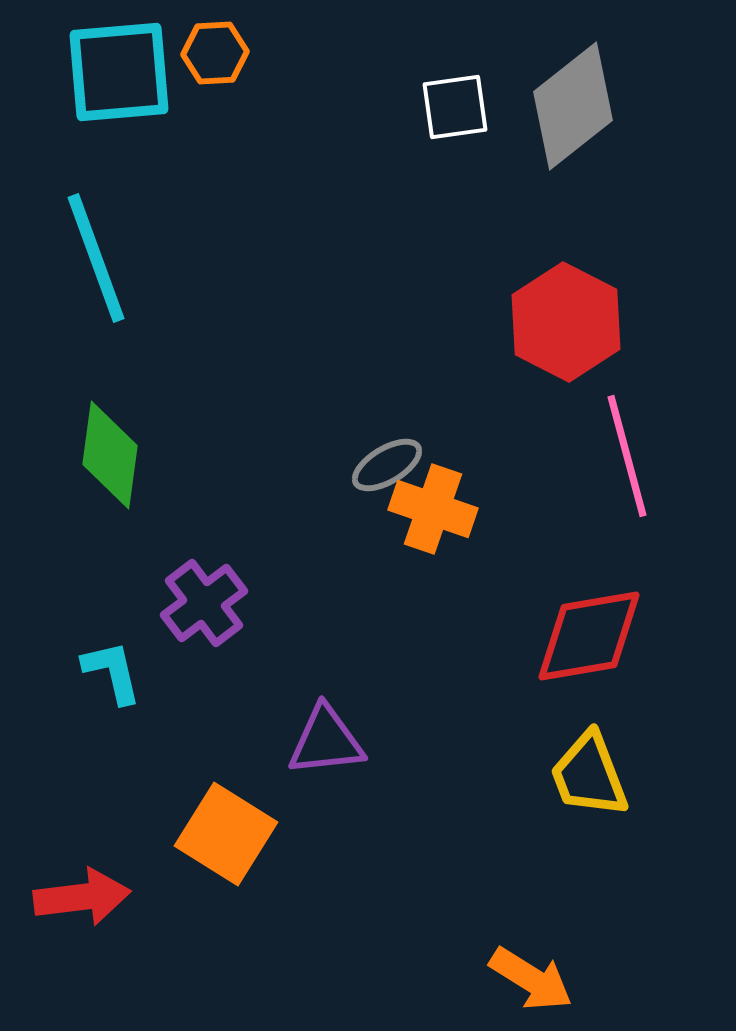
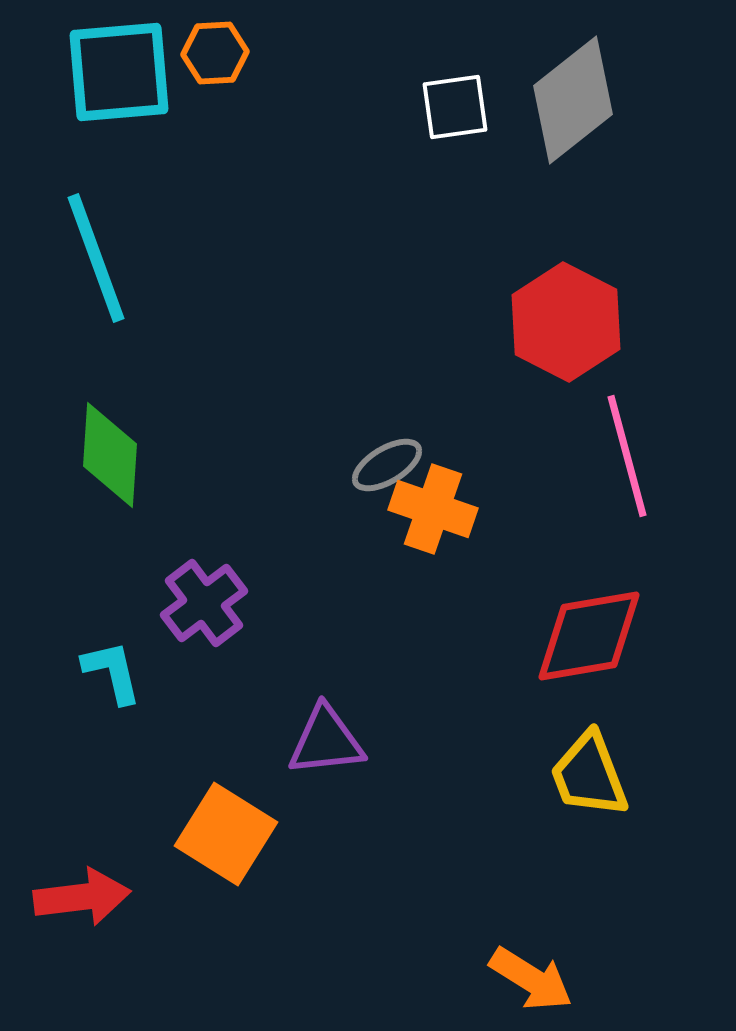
gray diamond: moved 6 px up
green diamond: rotated 4 degrees counterclockwise
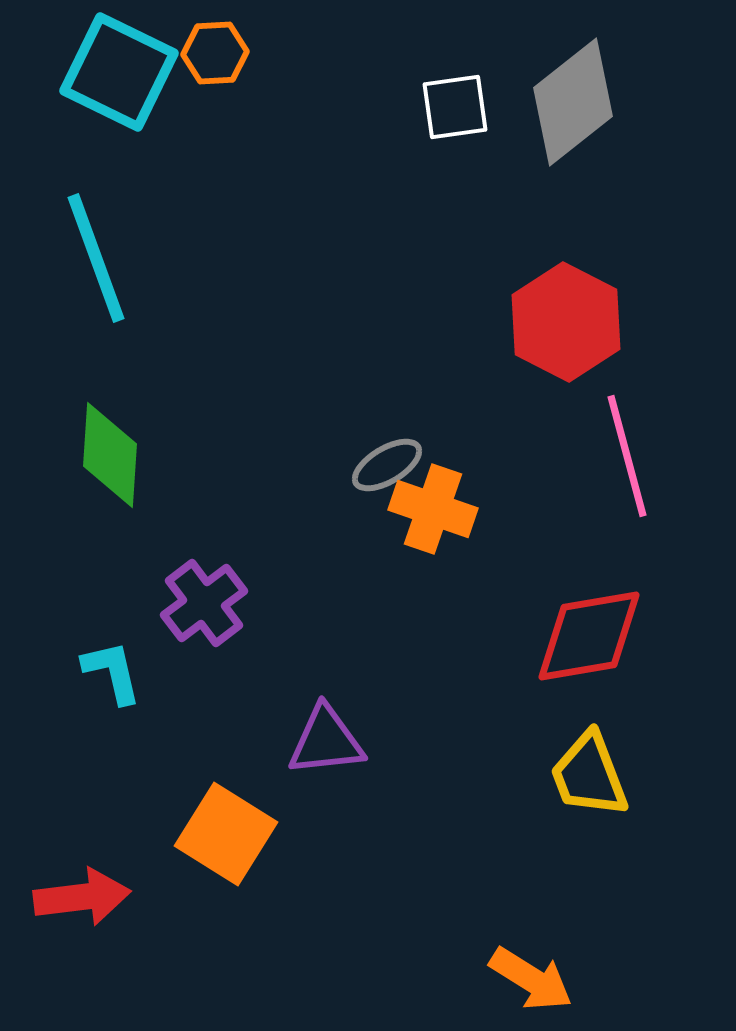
cyan square: rotated 31 degrees clockwise
gray diamond: moved 2 px down
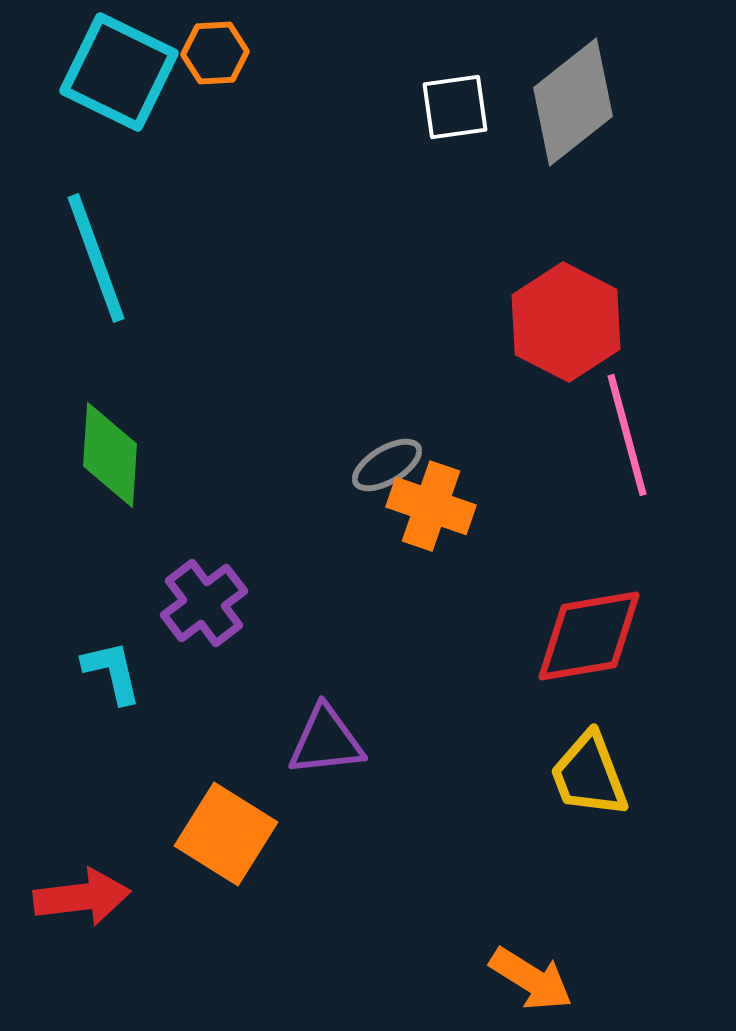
pink line: moved 21 px up
orange cross: moved 2 px left, 3 px up
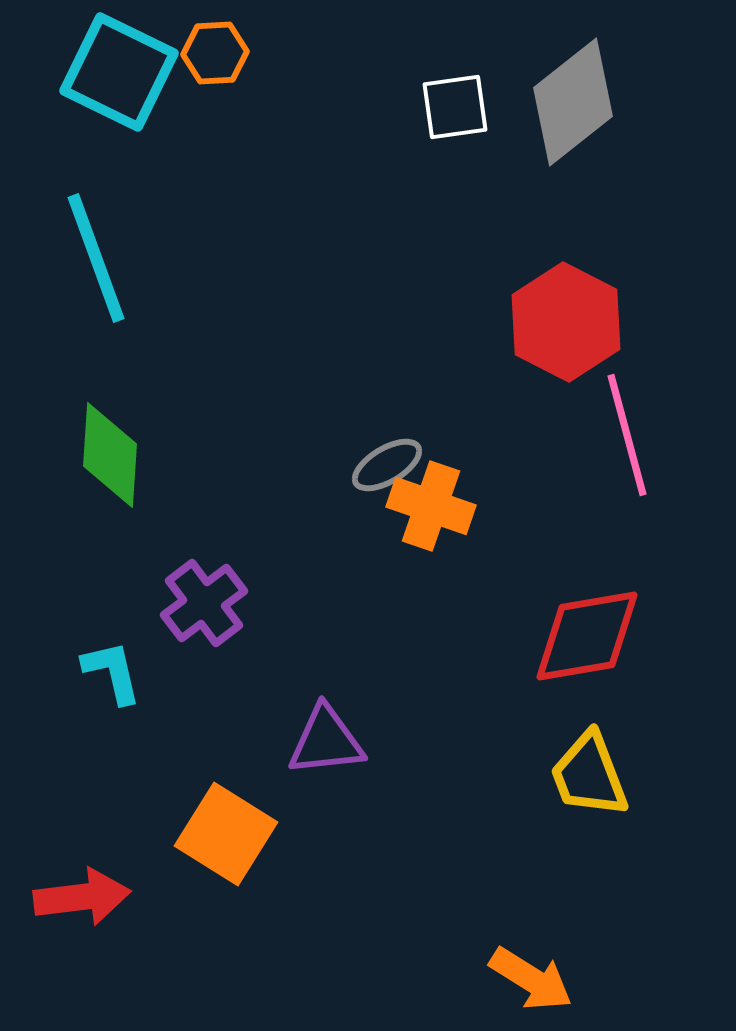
red diamond: moved 2 px left
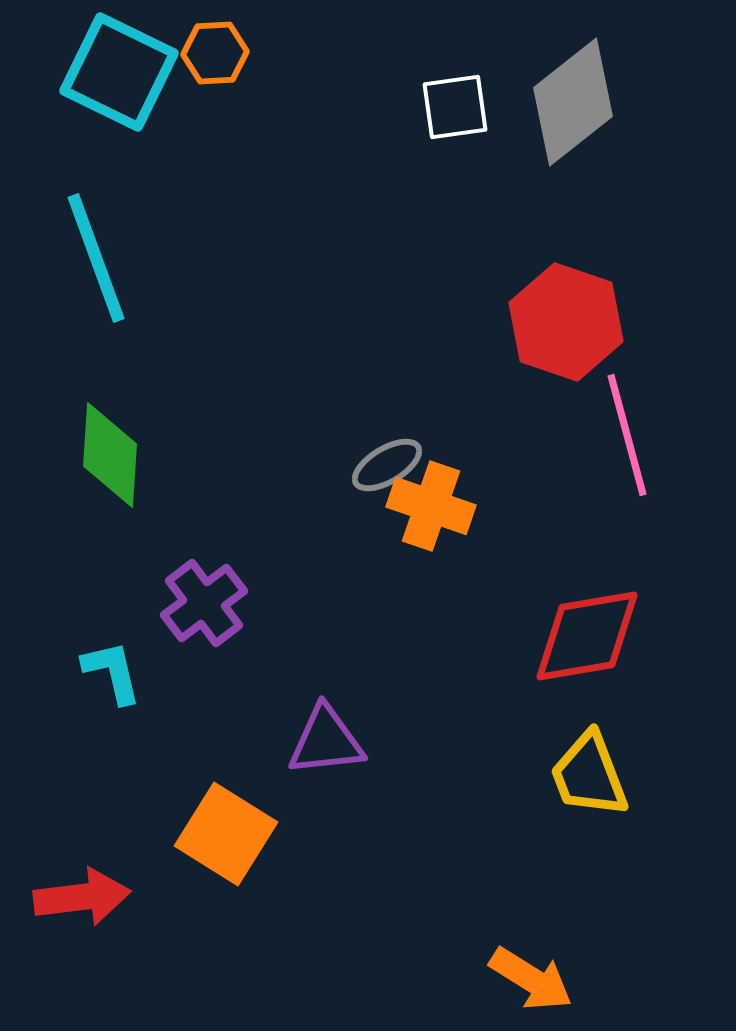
red hexagon: rotated 8 degrees counterclockwise
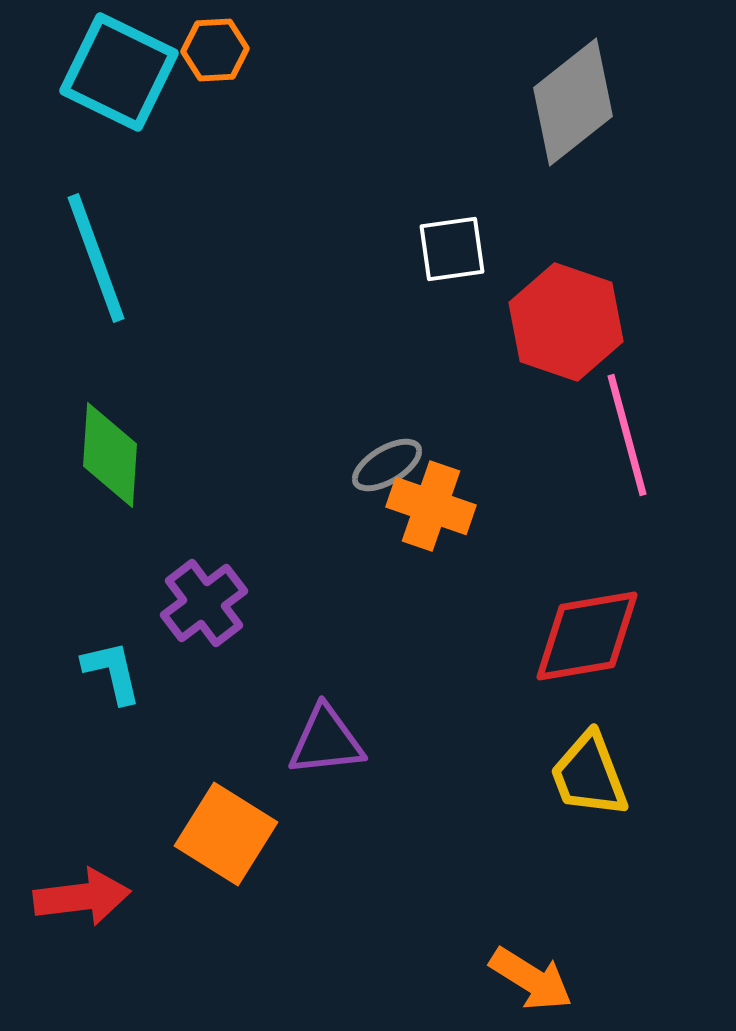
orange hexagon: moved 3 px up
white square: moved 3 px left, 142 px down
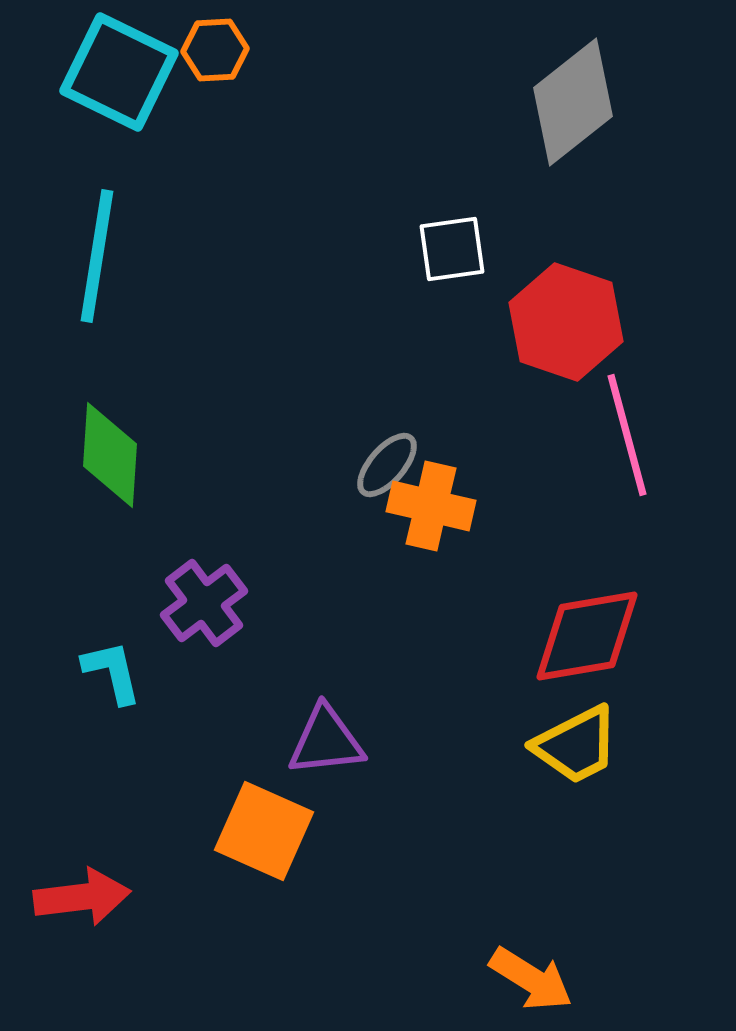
cyan line: moved 1 px right, 2 px up; rotated 29 degrees clockwise
gray ellipse: rotated 18 degrees counterclockwise
orange cross: rotated 6 degrees counterclockwise
yellow trapezoid: moved 13 px left, 30 px up; rotated 96 degrees counterclockwise
orange square: moved 38 px right, 3 px up; rotated 8 degrees counterclockwise
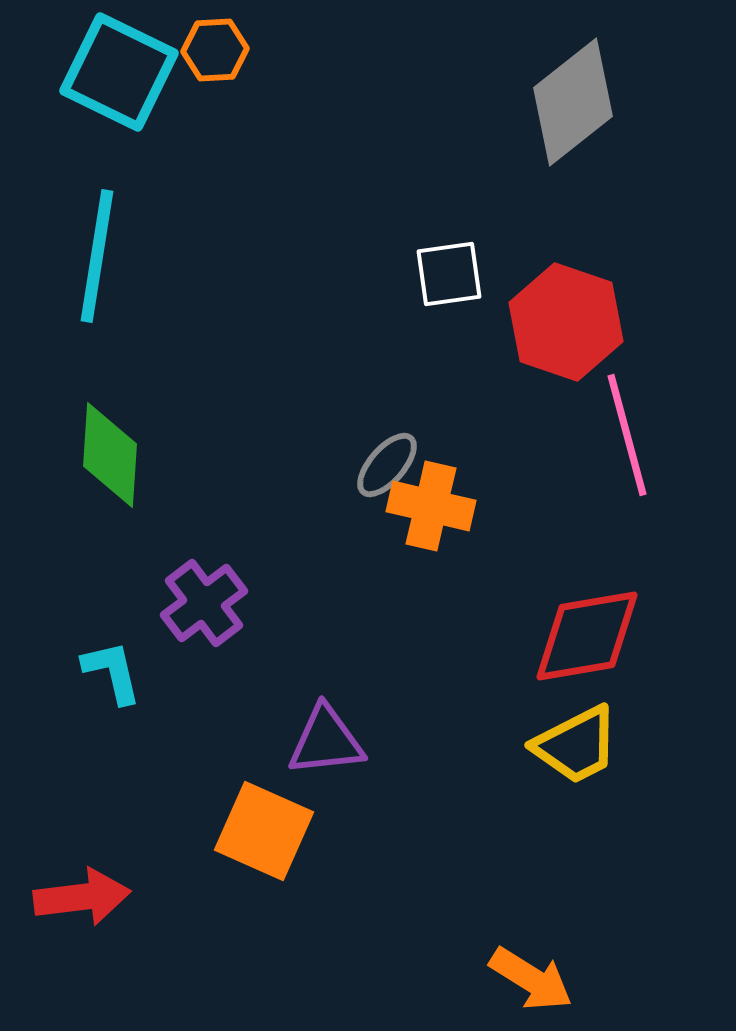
white square: moved 3 px left, 25 px down
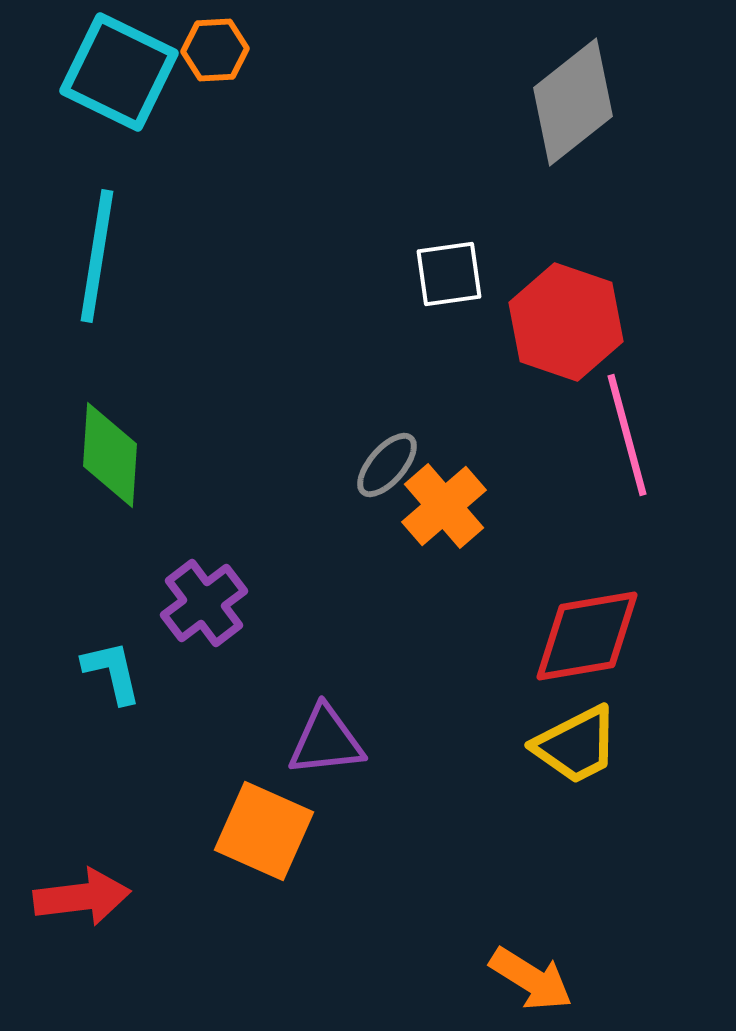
orange cross: moved 13 px right; rotated 36 degrees clockwise
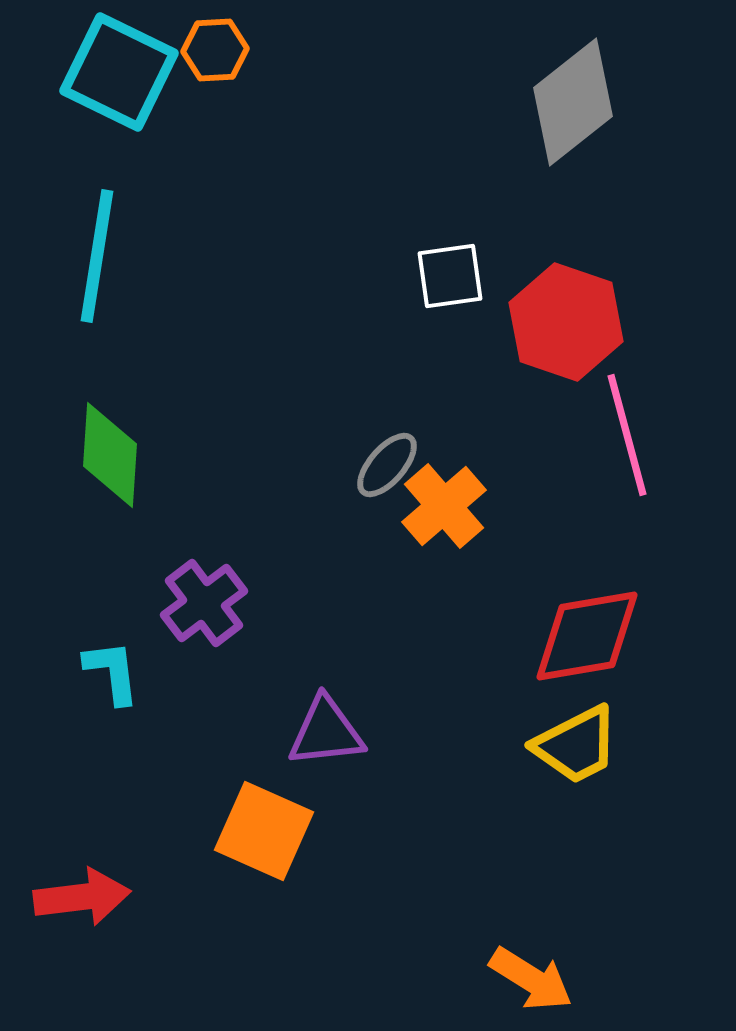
white square: moved 1 px right, 2 px down
cyan L-shape: rotated 6 degrees clockwise
purple triangle: moved 9 px up
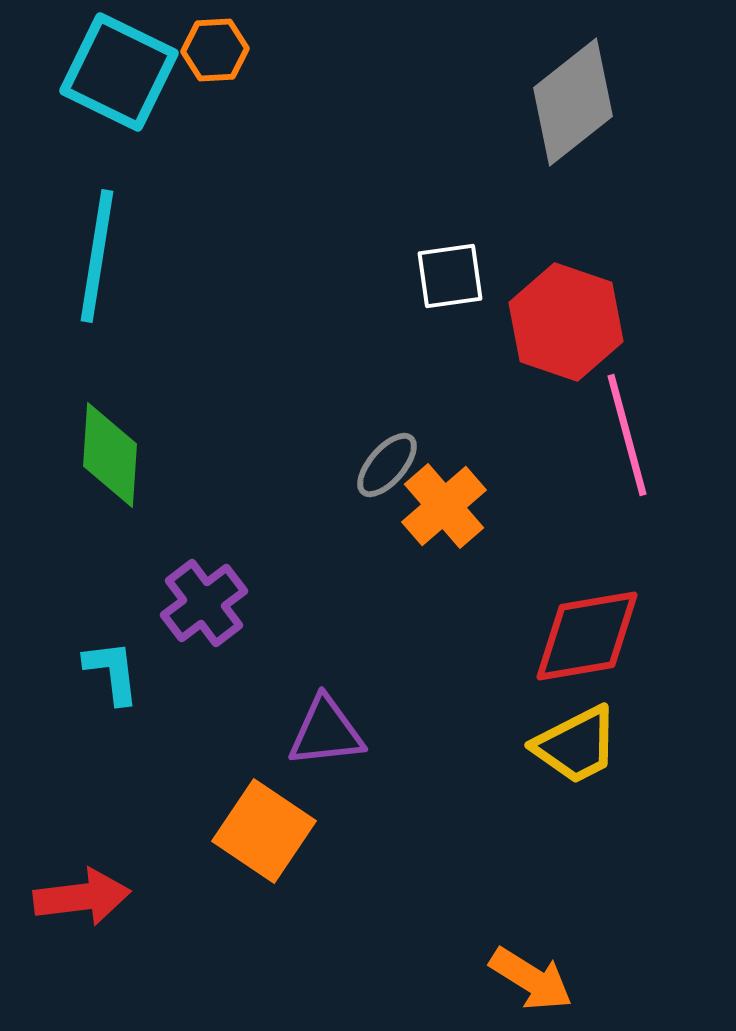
orange square: rotated 10 degrees clockwise
